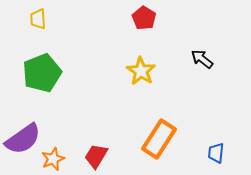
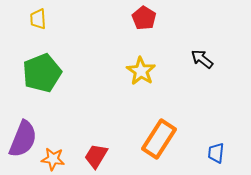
purple semicircle: rotated 33 degrees counterclockwise
orange star: rotated 30 degrees clockwise
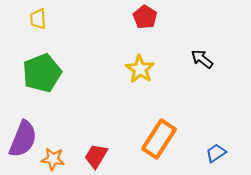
red pentagon: moved 1 px right, 1 px up
yellow star: moved 1 px left, 2 px up
blue trapezoid: rotated 50 degrees clockwise
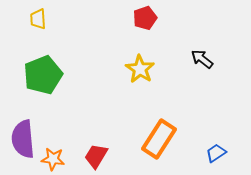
red pentagon: moved 1 px down; rotated 20 degrees clockwise
green pentagon: moved 1 px right, 2 px down
purple semicircle: rotated 153 degrees clockwise
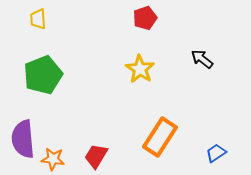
orange rectangle: moved 1 px right, 2 px up
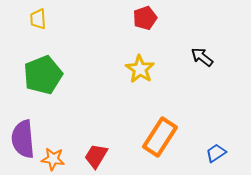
black arrow: moved 2 px up
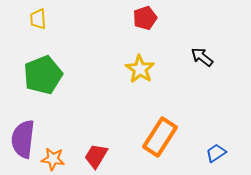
purple semicircle: rotated 12 degrees clockwise
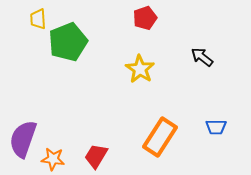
green pentagon: moved 25 px right, 33 px up
purple semicircle: rotated 12 degrees clockwise
blue trapezoid: moved 26 px up; rotated 145 degrees counterclockwise
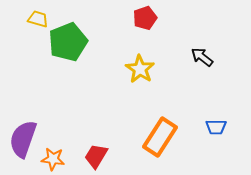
yellow trapezoid: rotated 110 degrees clockwise
